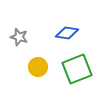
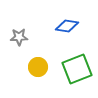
blue diamond: moved 7 px up
gray star: rotated 18 degrees counterclockwise
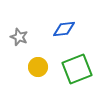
blue diamond: moved 3 px left, 3 px down; rotated 15 degrees counterclockwise
gray star: rotated 24 degrees clockwise
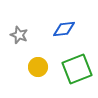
gray star: moved 2 px up
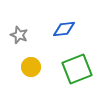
yellow circle: moved 7 px left
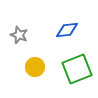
blue diamond: moved 3 px right, 1 px down
yellow circle: moved 4 px right
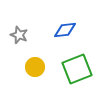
blue diamond: moved 2 px left
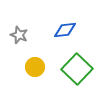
green square: rotated 24 degrees counterclockwise
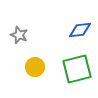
blue diamond: moved 15 px right
green square: rotated 32 degrees clockwise
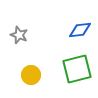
yellow circle: moved 4 px left, 8 px down
